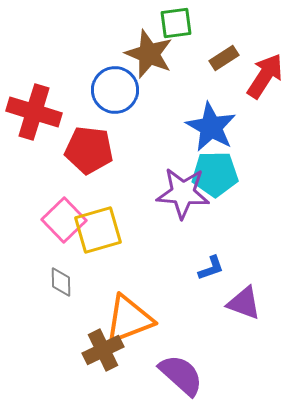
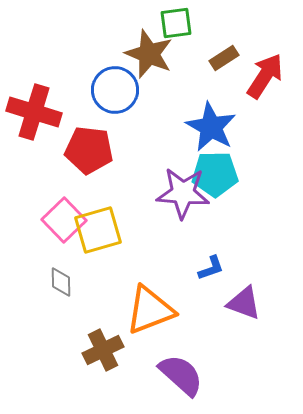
orange triangle: moved 21 px right, 9 px up
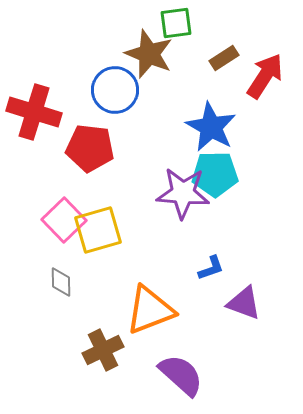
red pentagon: moved 1 px right, 2 px up
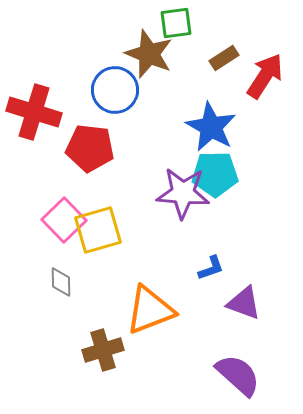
brown cross: rotated 9 degrees clockwise
purple semicircle: moved 57 px right
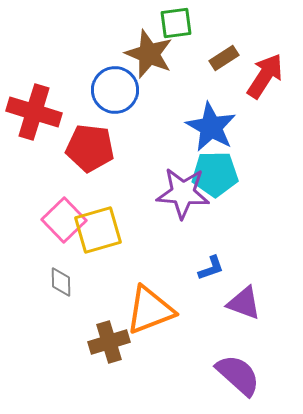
brown cross: moved 6 px right, 8 px up
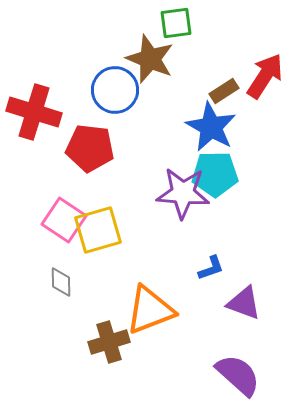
brown star: moved 1 px right, 5 px down
brown rectangle: moved 33 px down
pink square: rotated 12 degrees counterclockwise
